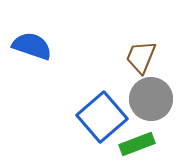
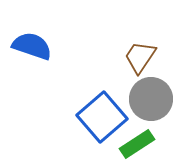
brown trapezoid: moved 1 px left; rotated 12 degrees clockwise
green rectangle: rotated 12 degrees counterclockwise
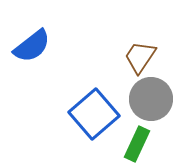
blue semicircle: rotated 123 degrees clockwise
blue square: moved 8 px left, 3 px up
green rectangle: rotated 32 degrees counterclockwise
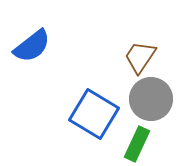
blue square: rotated 18 degrees counterclockwise
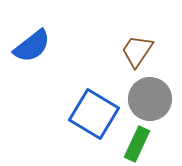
brown trapezoid: moved 3 px left, 6 px up
gray circle: moved 1 px left
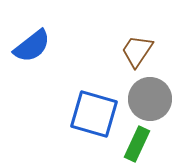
blue square: rotated 15 degrees counterclockwise
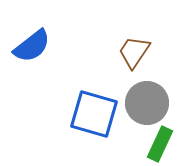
brown trapezoid: moved 3 px left, 1 px down
gray circle: moved 3 px left, 4 px down
green rectangle: moved 23 px right
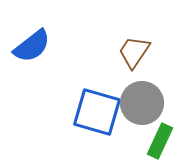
gray circle: moved 5 px left
blue square: moved 3 px right, 2 px up
green rectangle: moved 3 px up
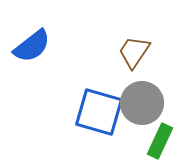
blue square: moved 2 px right
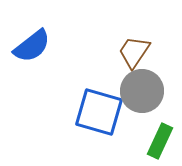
gray circle: moved 12 px up
